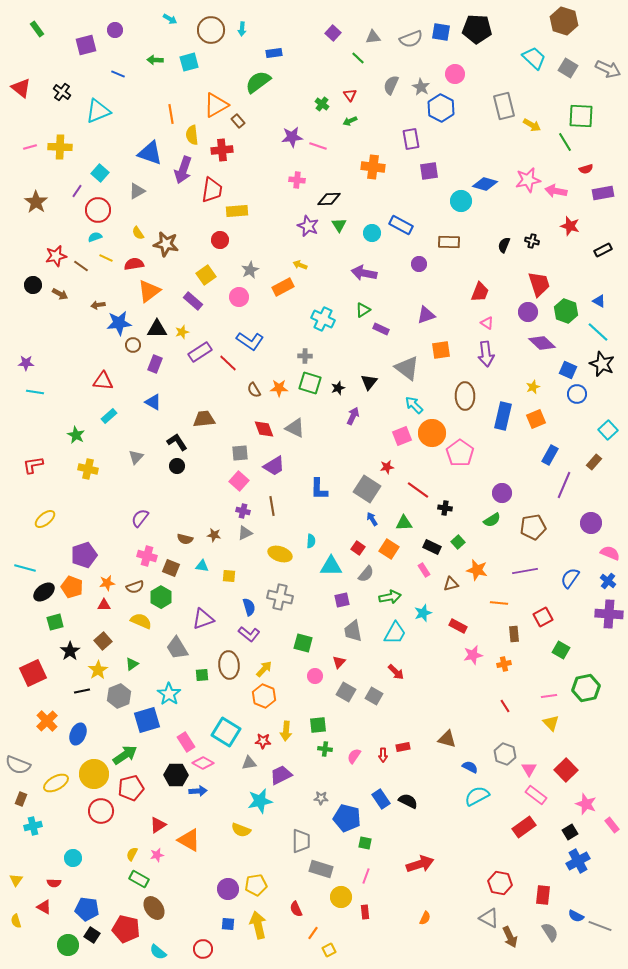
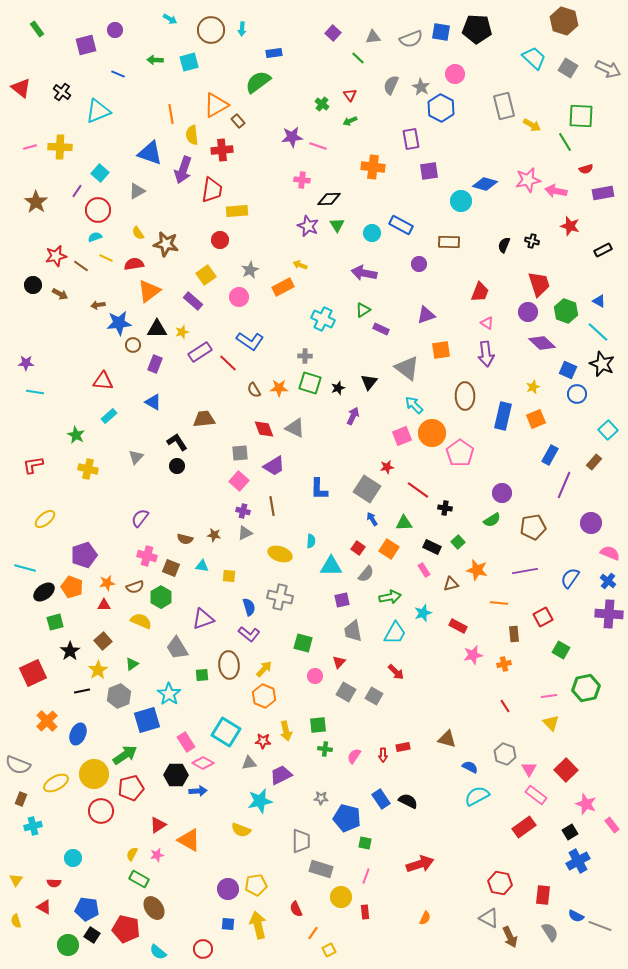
pink cross at (297, 180): moved 5 px right
green triangle at (339, 225): moved 2 px left
yellow arrow at (286, 731): rotated 18 degrees counterclockwise
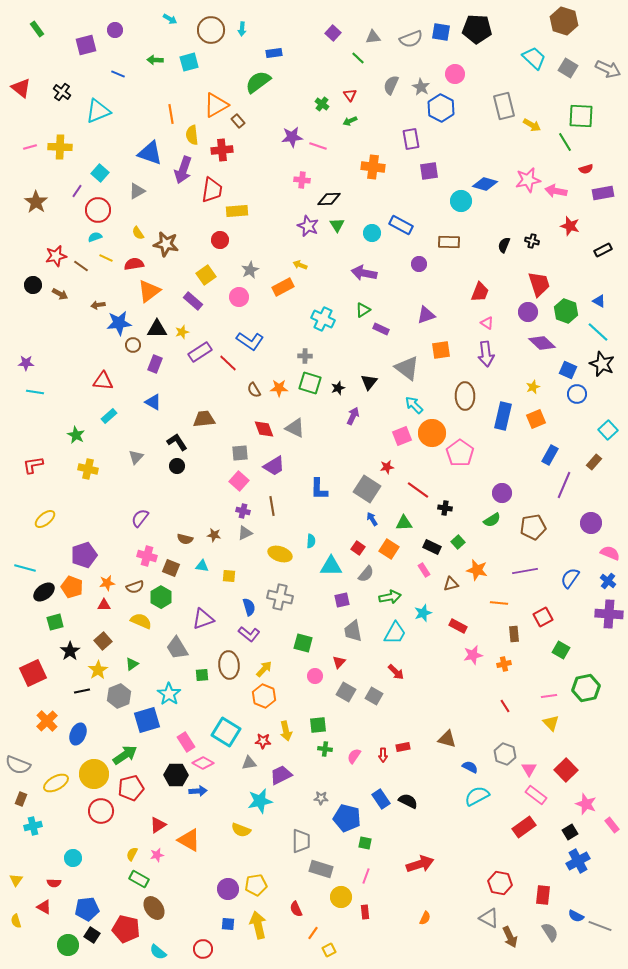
blue pentagon at (87, 909): rotated 15 degrees counterclockwise
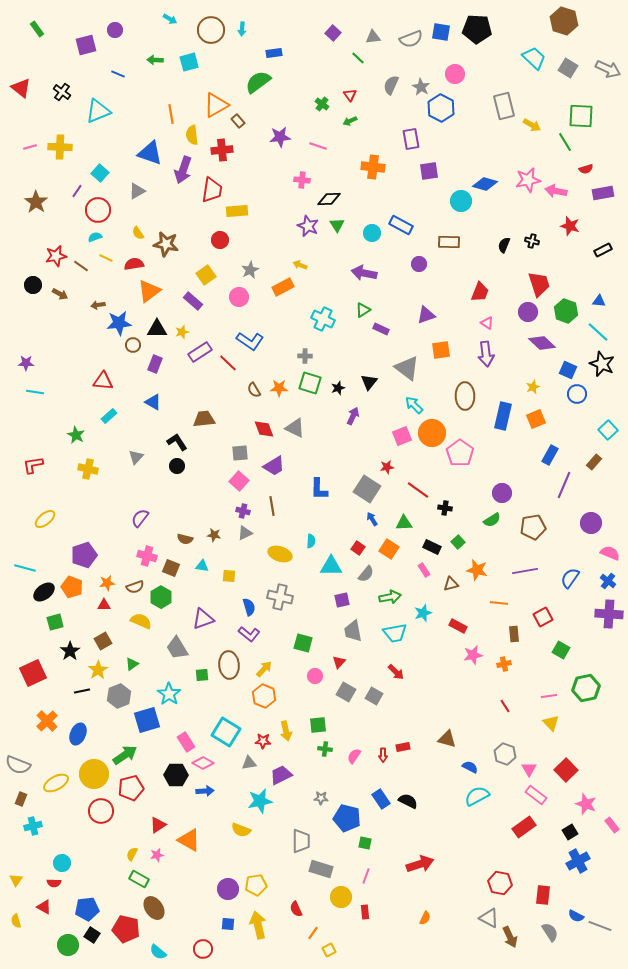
purple star at (292, 137): moved 12 px left
blue triangle at (599, 301): rotated 24 degrees counterclockwise
cyan trapezoid at (395, 633): rotated 50 degrees clockwise
brown square at (103, 641): rotated 12 degrees clockwise
blue arrow at (198, 791): moved 7 px right
cyan circle at (73, 858): moved 11 px left, 5 px down
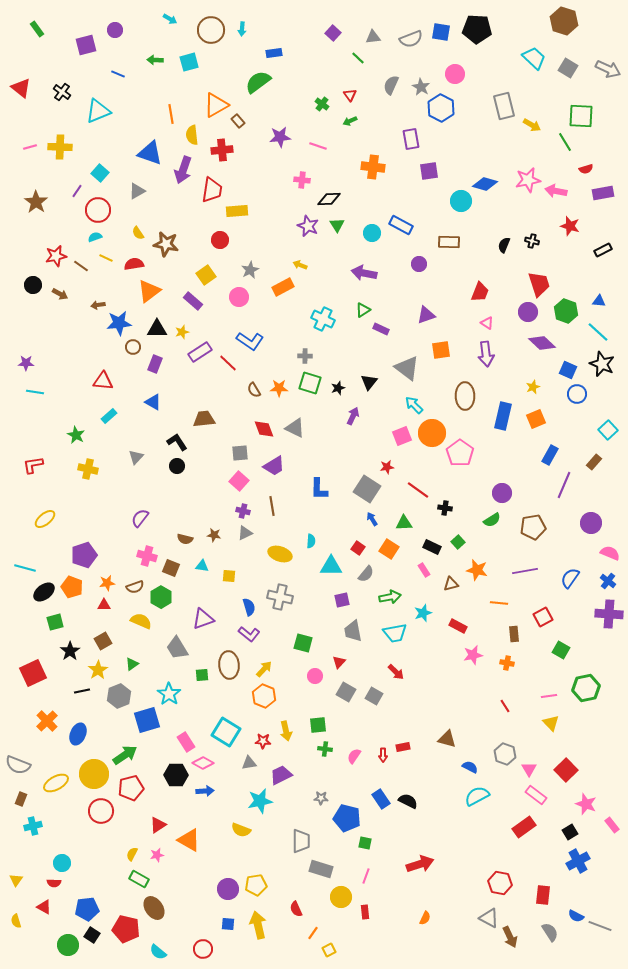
brown circle at (133, 345): moved 2 px down
orange cross at (504, 664): moved 3 px right, 1 px up; rotated 24 degrees clockwise
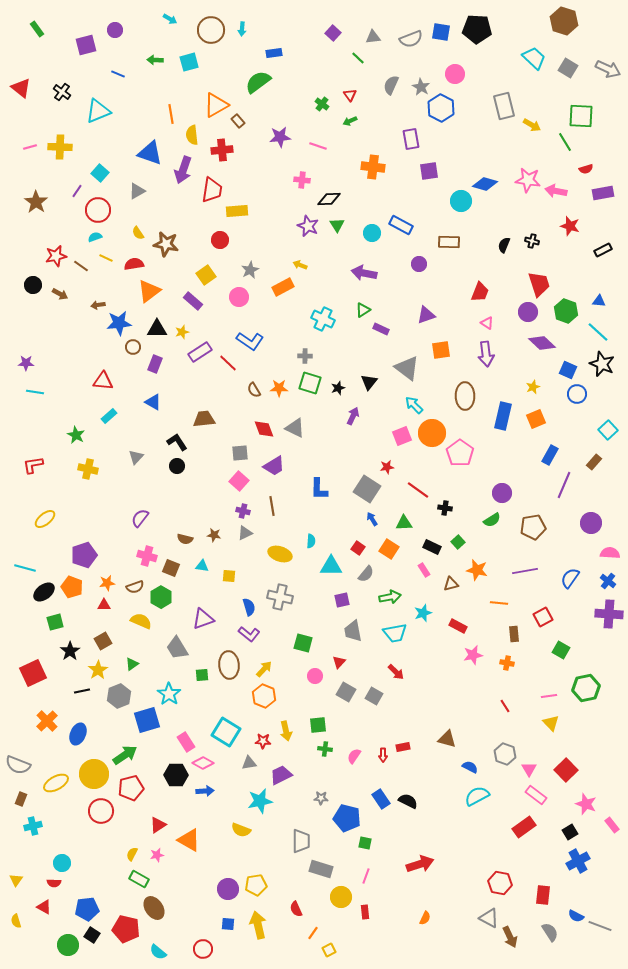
pink star at (528, 180): rotated 20 degrees clockwise
pink semicircle at (610, 553): rotated 18 degrees counterclockwise
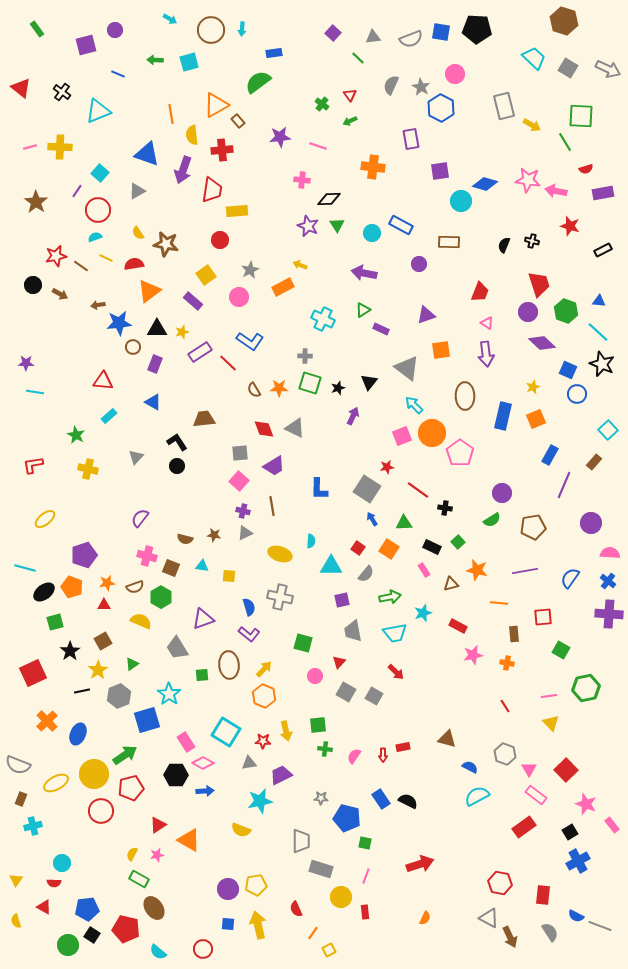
blue triangle at (150, 153): moved 3 px left, 1 px down
purple square at (429, 171): moved 11 px right
red square at (543, 617): rotated 24 degrees clockwise
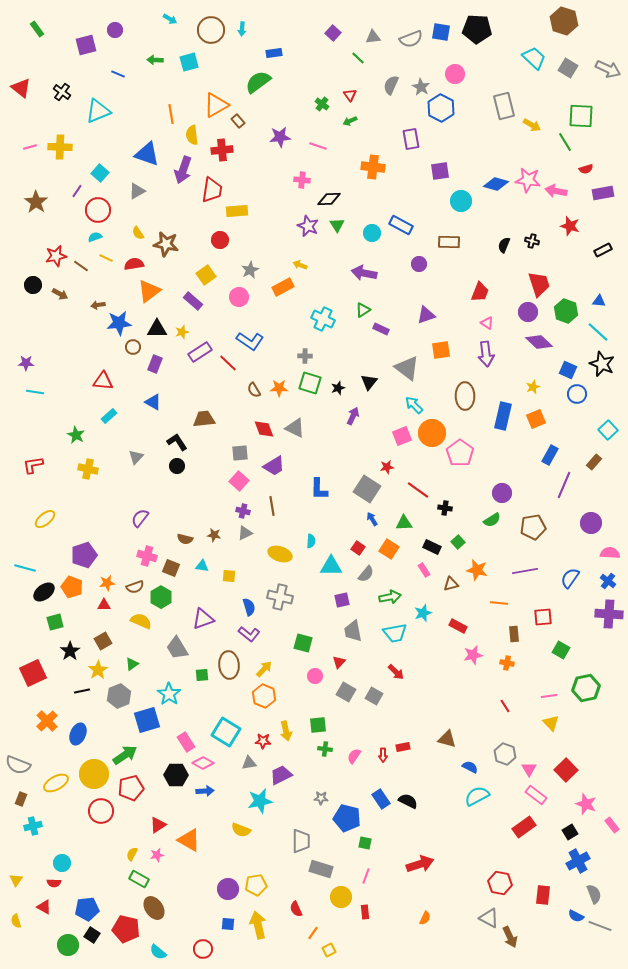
blue diamond at (485, 184): moved 11 px right
purple diamond at (542, 343): moved 3 px left, 1 px up
gray semicircle at (550, 932): moved 44 px right, 38 px up; rotated 12 degrees clockwise
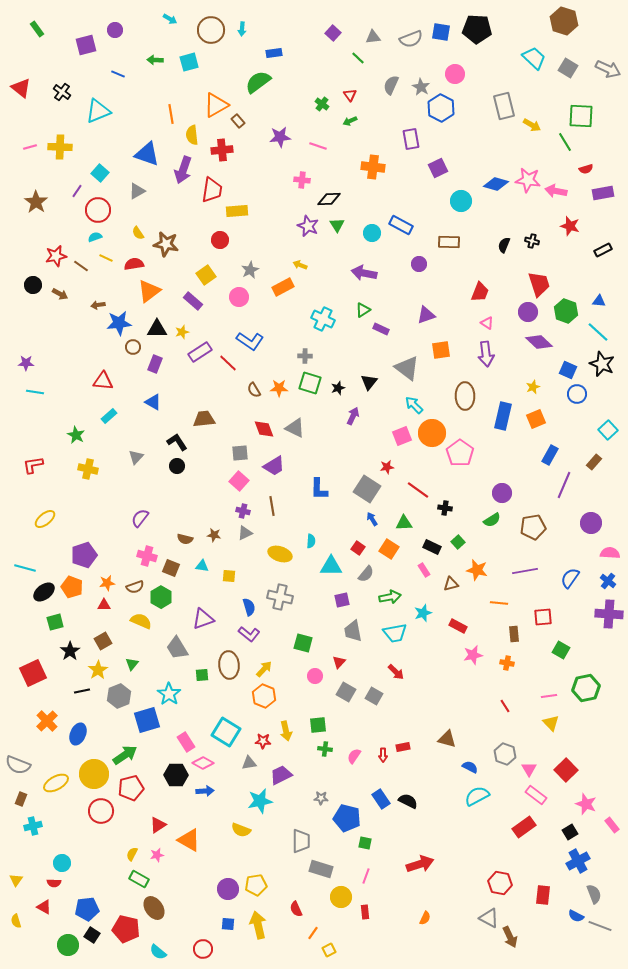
purple square at (440, 171): moved 2 px left, 3 px up; rotated 18 degrees counterclockwise
green triangle at (132, 664): rotated 16 degrees counterclockwise
